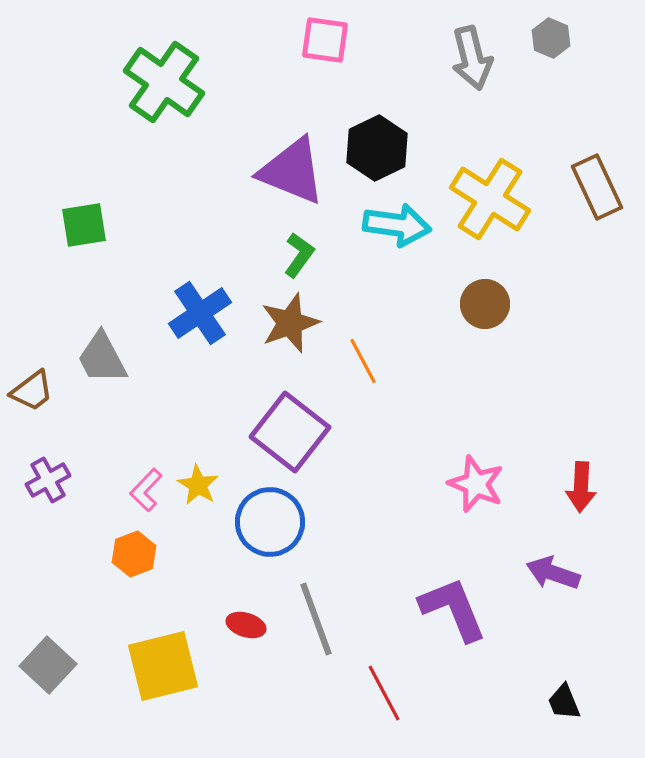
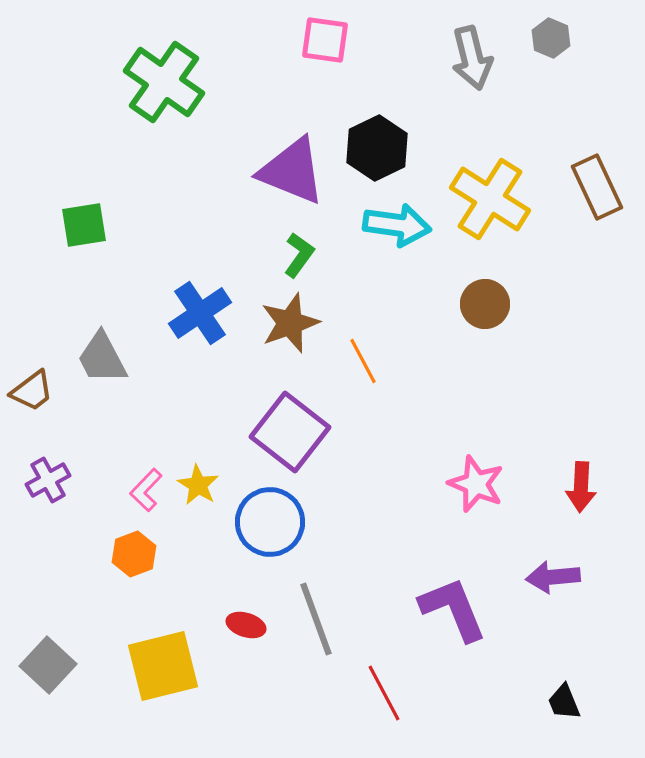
purple arrow: moved 4 px down; rotated 24 degrees counterclockwise
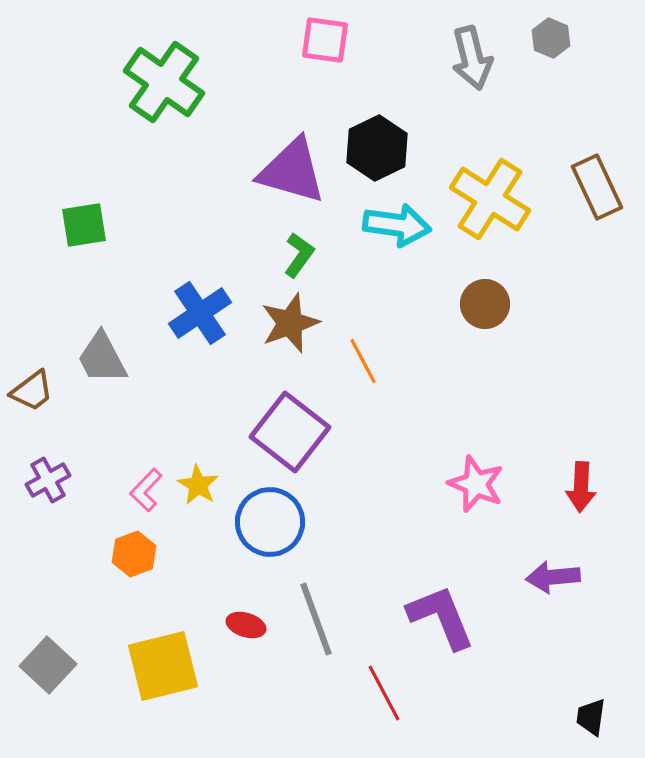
purple triangle: rotated 6 degrees counterclockwise
purple L-shape: moved 12 px left, 8 px down
black trapezoid: moved 27 px right, 15 px down; rotated 30 degrees clockwise
